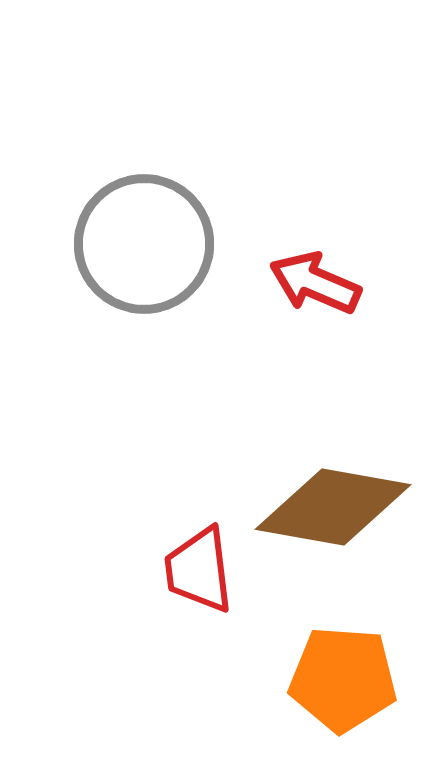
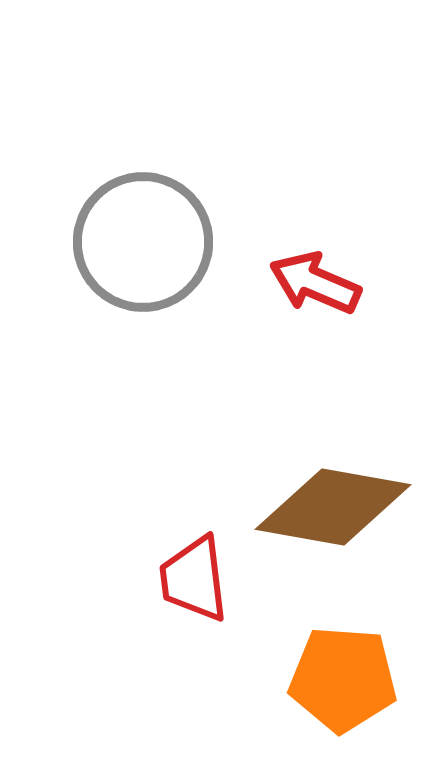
gray circle: moved 1 px left, 2 px up
red trapezoid: moved 5 px left, 9 px down
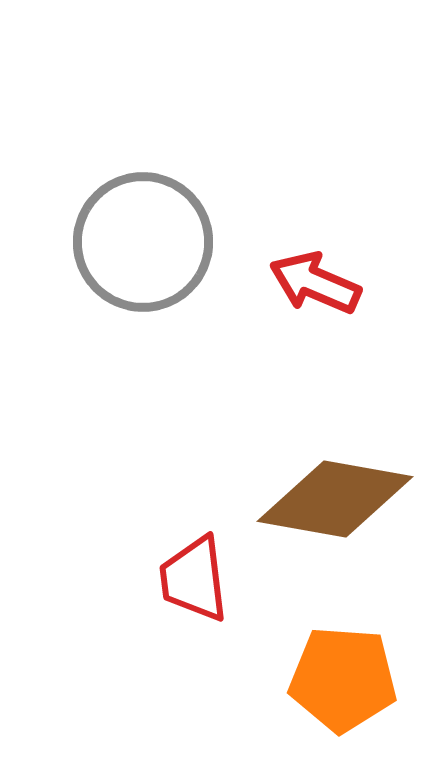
brown diamond: moved 2 px right, 8 px up
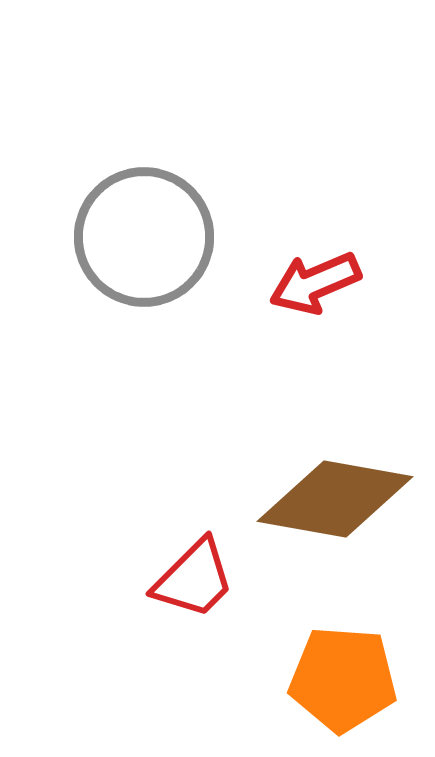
gray circle: moved 1 px right, 5 px up
red arrow: rotated 46 degrees counterclockwise
red trapezoid: rotated 128 degrees counterclockwise
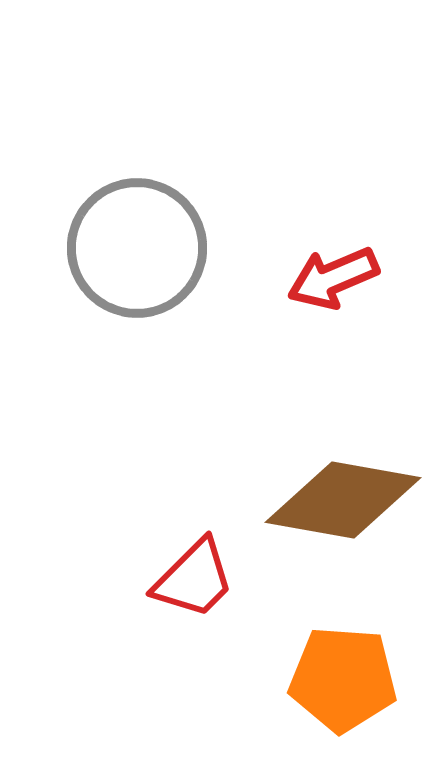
gray circle: moved 7 px left, 11 px down
red arrow: moved 18 px right, 5 px up
brown diamond: moved 8 px right, 1 px down
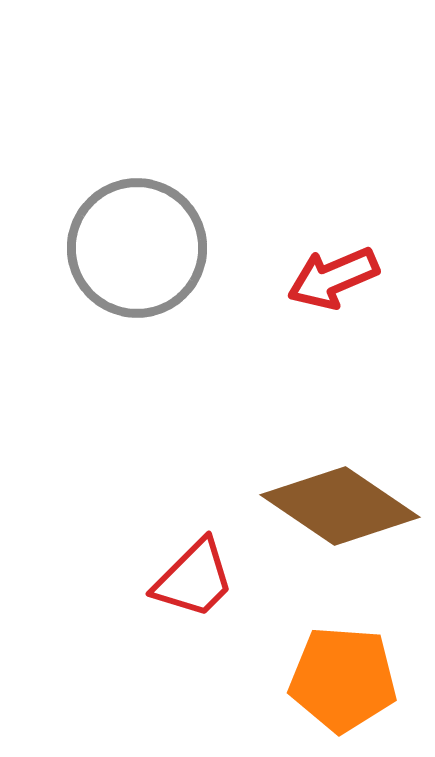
brown diamond: moved 3 px left, 6 px down; rotated 24 degrees clockwise
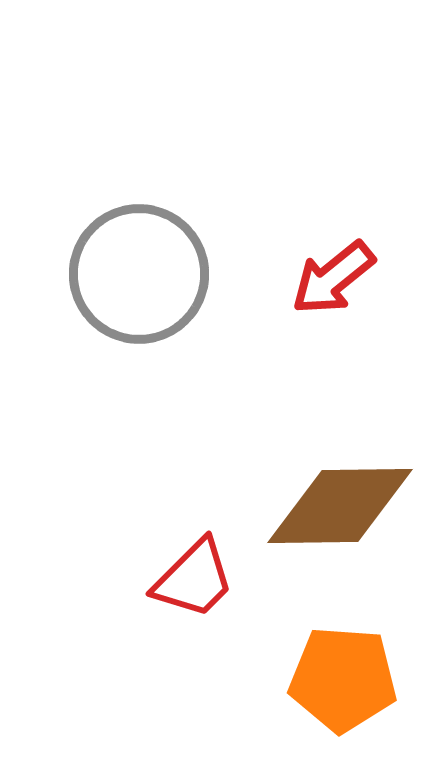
gray circle: moved 2 px right, 26 px down
red arrow: rotated 16 degrees counterclockwise
brown diamond: rotated 35 degrees counterclockwise
